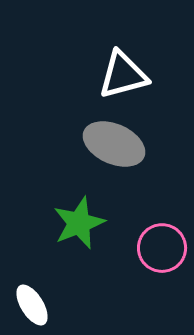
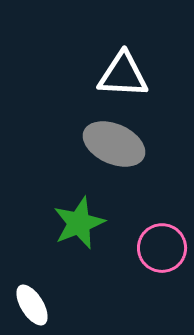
white triangle: rotated 18 degrees clockwise
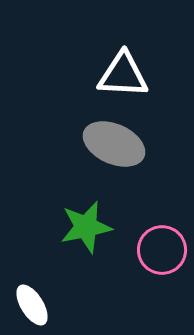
green star: moved 7 px right, 4 px down; rotated 10 degrees clockwise
pink circle: moved 2 px down
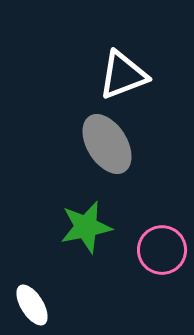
white triangle: rotated 24 degrees counterclockwise
gray ellipse: moved 7 px left; rotated 34 degrees clockwise
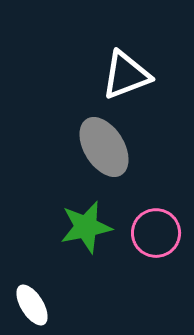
white triangle: moved 3 px right
gray ellipse: moved 3 px left, 3 px down
pink circle: moved 6 px left, 17 px up
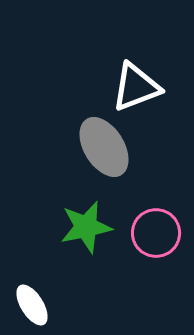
white triangle: moved 10 px right, 12 px down
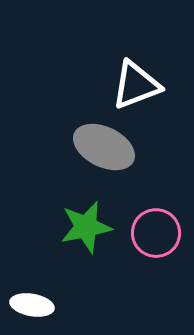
white triangle: moved 2 px up
gray ellipse: rotated 32 degrees counterclockwise
white ellipse: rotated 48 degrees counterclockwise
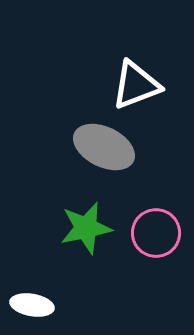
green star: moved 1 px down
